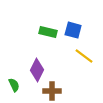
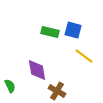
green rectangle: moved 2 px right
purple diamond: rotated 35 degrees counterclockwise
green semicircle: moved 4 px left, 1 px down
brown cross: moved 5 px right; rotated 30 degrees clockwise
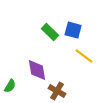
green rectangle: rotated 30 degrees clockwise
green semicircle: rotated 56 degrees clockwise
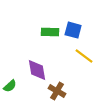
green rectangle: rotated 42 degrees counterclockwise
green semicircle: rotated 16 degrees clockwise
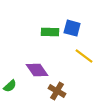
blue square: moved 1 px left, 2 px up
purple diamond: rotated 25 degrees counterclockwise
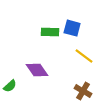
brown cross: moved 26 px right
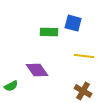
blue square: moved 1 px right, 5 px up
green rectangle: moved 1 px left
yellow line: rotated 30 degrees counterclockwise
green semicircle: moved 1 px right; rotated 16 degrees clockwise
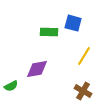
yellow line: rotated 66 degrees counterclockwise
purple diamond: moved 1 px up; rotated 65 degrees counterclockwise
